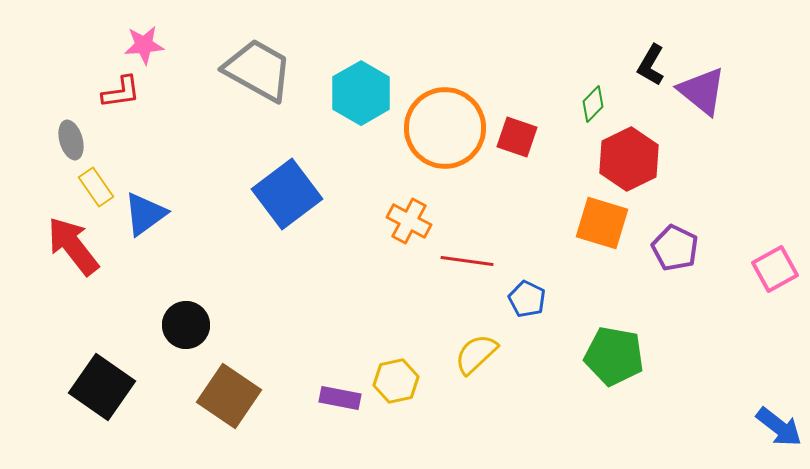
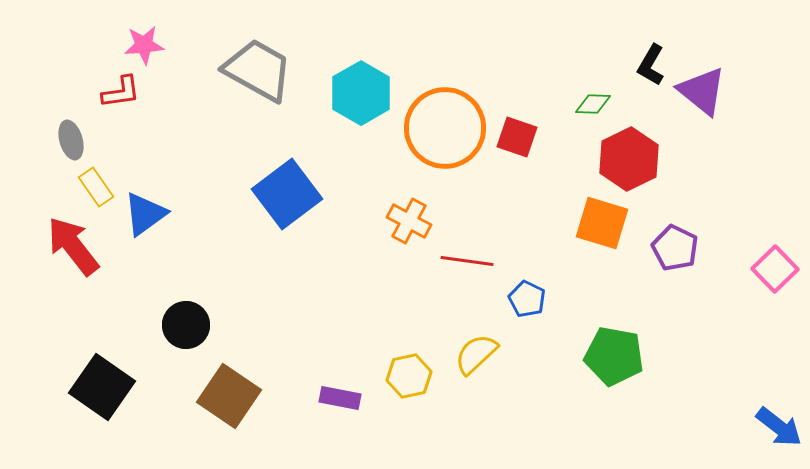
green diamond: rotated 48 degrees clockwise
pink square: rotated 15 degrees counterclockwise
yellow hexagon: moved 13 px right, 5 px up
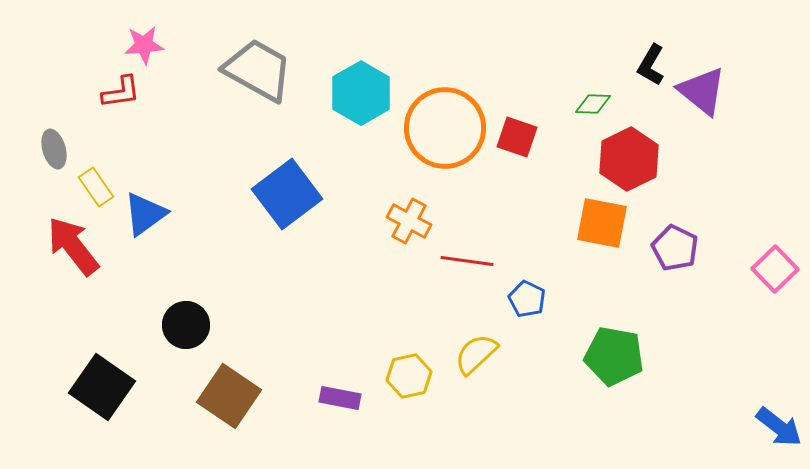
gray ellipse: moved 17 px left, 9 px down
orange square: rotated 6 degrees counterclockwise
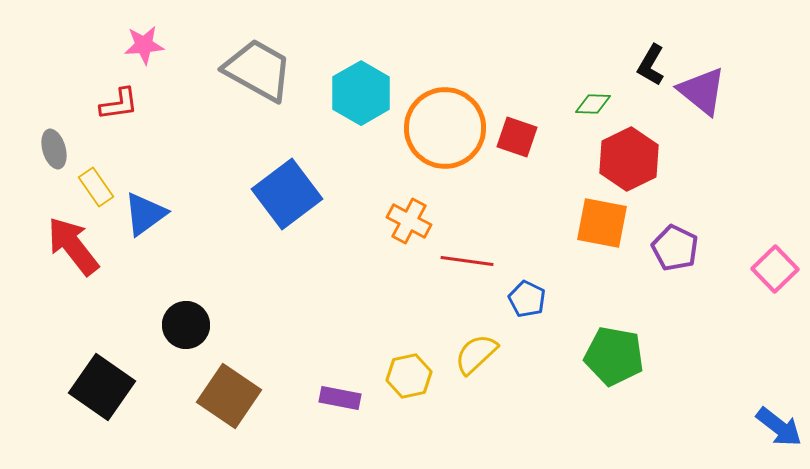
red L-shape: moved 2 px left, 12 px down
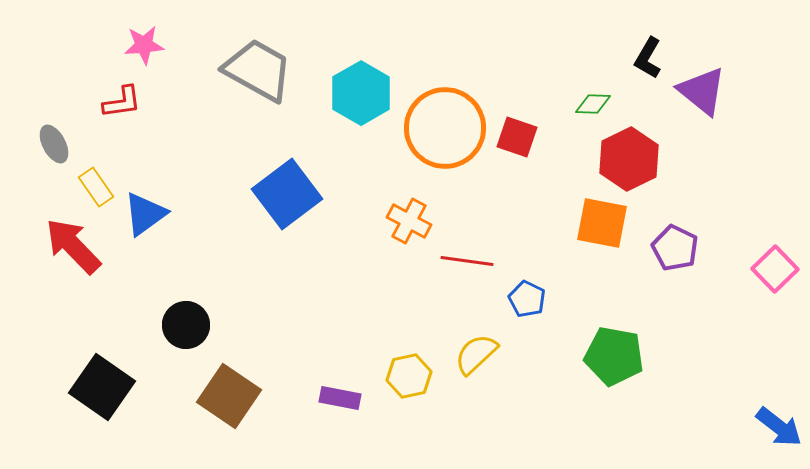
black L-shape: moved 3 px left, 7 px up
red L-shape: moved 3 px right, 2 px up
gray ellipse: moved 5 px up; rotated 12 degrees counterclockwise
red arrow: rotated 6 degrees counterclockwise
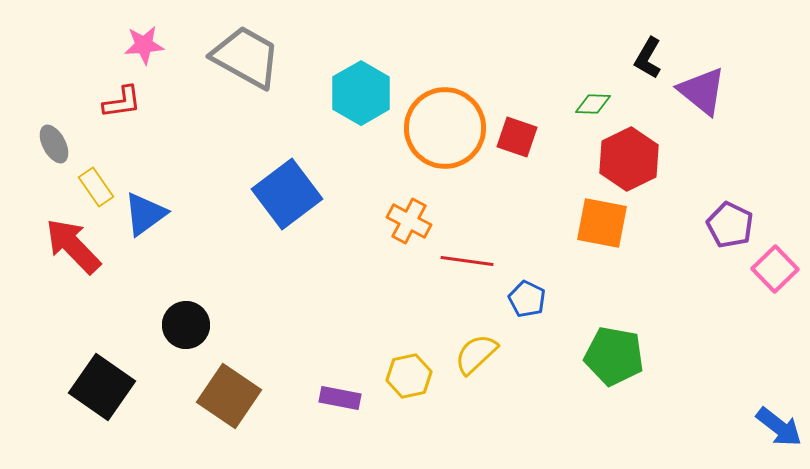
gray trapezoid: moved 12 px left, 13 px up
purple pentagon: moved 55 px right, 23 px up
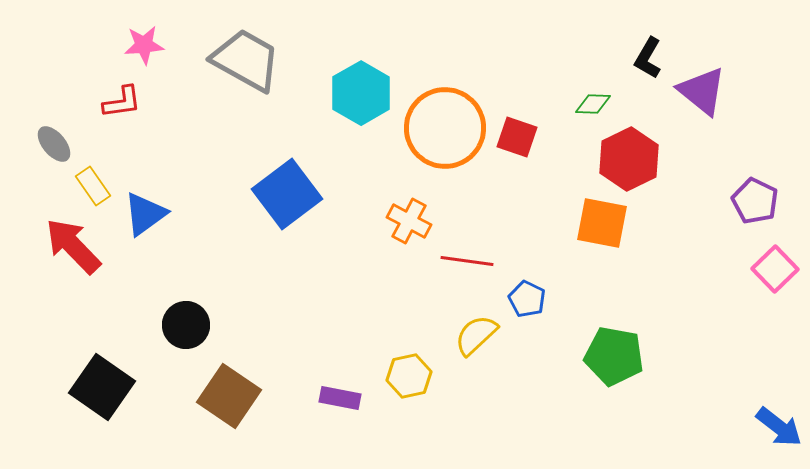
gray trapezoid: moved 3 px down
gray ellipse: rotated 12 degrees counterclockwise
yellow rectangle: moved 3 px left, 1 px up
purple pentagon: moved 25 px right, 24 px up
yellow semicircle: moved 19 px up
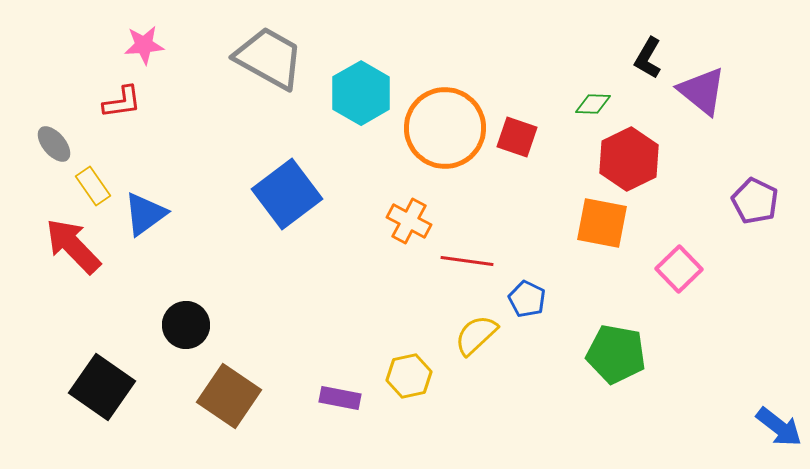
gray trapezoid: moved 23 px right, 2 px up
pink square: moved 96 px left
green pentagon: moved 2 px right, 2 px up
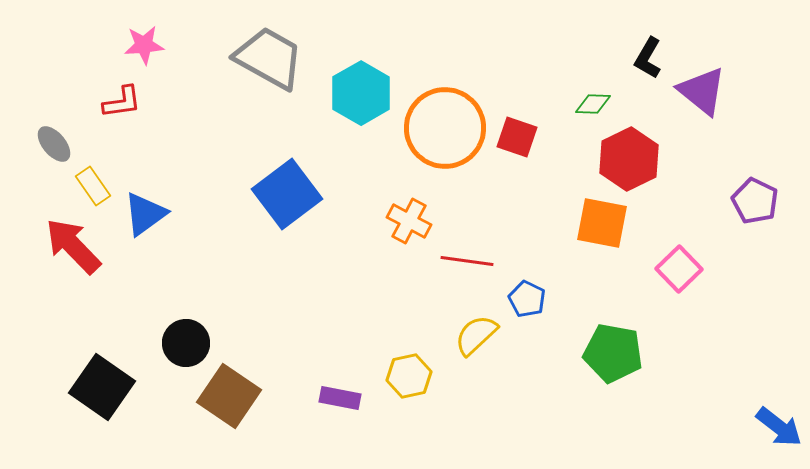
black circle: moved 18 px down
green pentagon: moved 3 px left, 1 px up
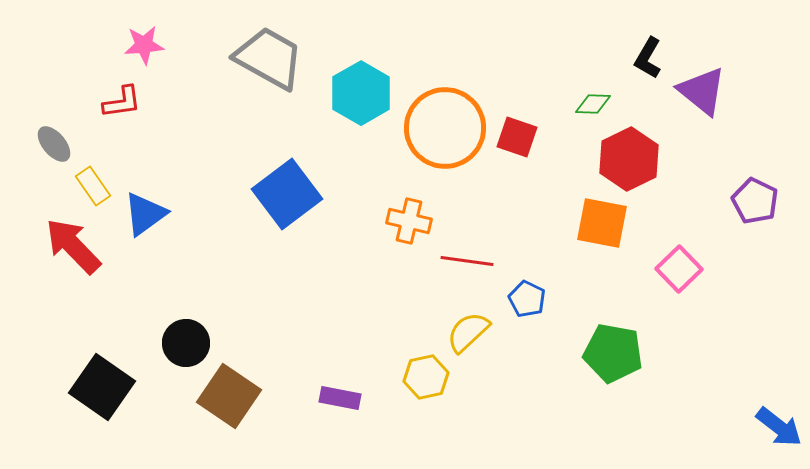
orange cross: rotated 15 degrees counterclockwise
yellow semicircle: moved 8 px left, 3 px up
yellow hexagon: moved 17 px right, 1 px down
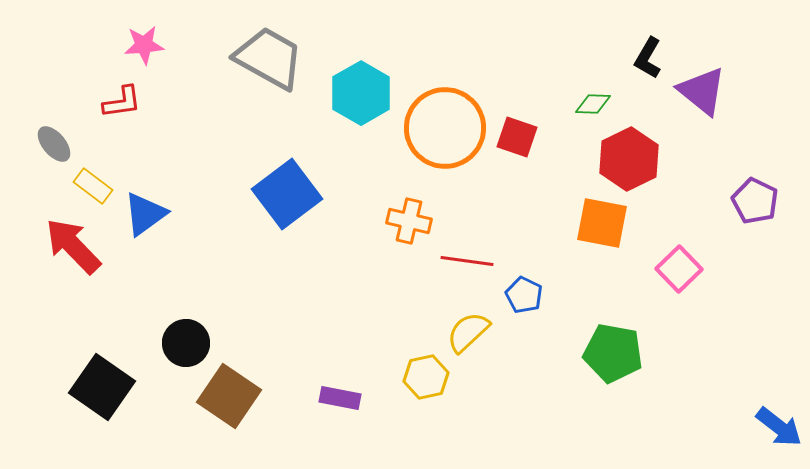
yellow rectangle: rotated 18 degrees counterclockwise
blue pentagon: moved 3 px left, 4 px up
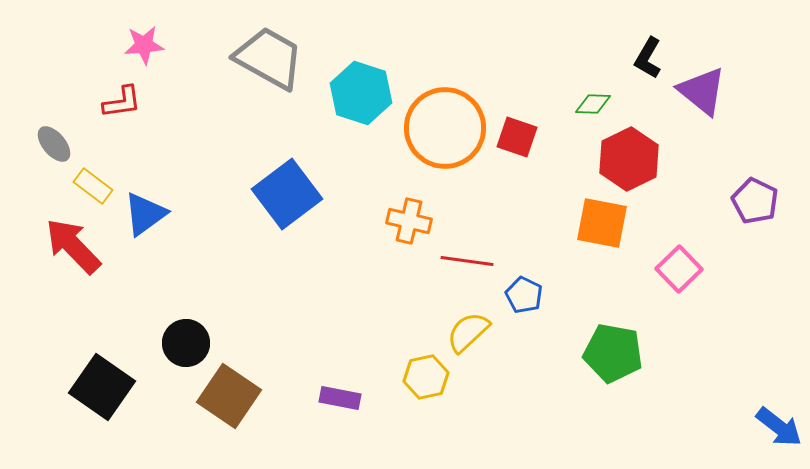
cyan hexagon: rotated 12 degrees counterclockwise
